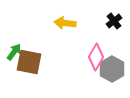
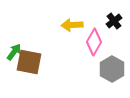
yellow arrow: moved 7 px right, 2 px down; rotated 10 degrees counterclockwise
pink diamond: moved 2 px left, 15 px up
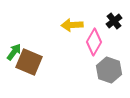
brown square: rotated 12 degrees clockwise
gray hexagon: moved 3 px left, 1 px down; rotated 10 degrees counterclockwise
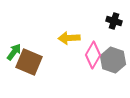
black cross: rotated 35 degrees counterclockwise
yellow arrow: moved 3 px left, 13 px down
pink diamond: moved 1 px left, 13 px down
gray hexagon: moved 4 px right, 10 px up
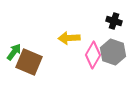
gray hexagon: moved 8 px up
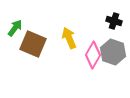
yellow arrow: rotated 70 degrees clockwise
green arrow: moved 1 px right, 24 px up
brown square: moved 4 px right, 18 px up
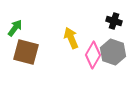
yellow arrow: moved 2 px right
brown square: moved 7 px left, 8 px down; rotated 8 degrees counterclockwise
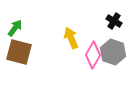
black cross: rotated 14 degrees clockwise
brown square: moved 7 px left
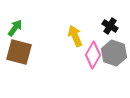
black cross: moved 4 px left, 5 px down
yellow arrow: moved 4 px right, 2 px up
gray hexagon: moved 1 px right, 1 px down
